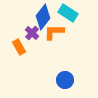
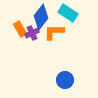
blue diamond: moved 2 px left
purple cross: rotated 24 degrees clockwise
orange rectangle: moved 1 px right, 18 px up
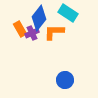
blue diamond: moved 2 px left, 1 px down
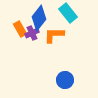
cyan rectangle: rotated 18 degrees clockwise
orange L-shape: moved 3 px down
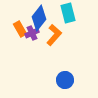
cyan rectangle: rotated 24 degrees clockwise
orange L-shape: rotated 130 degrees clockwise
